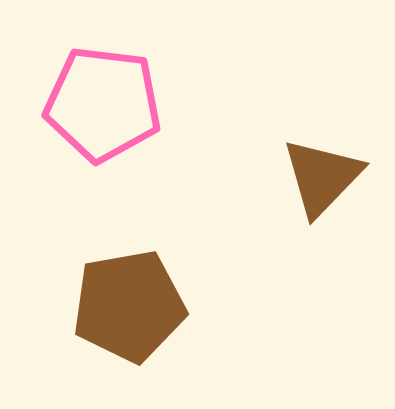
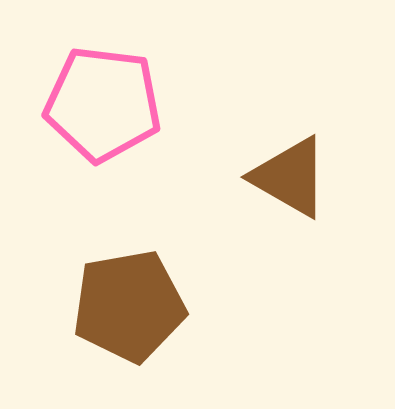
brown triangle: moved 32 px left; rotated 44 degrees counterclockwise
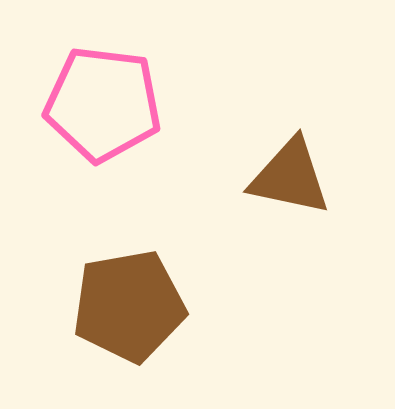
brown triangle: rotated 18 degrees counterclockwise
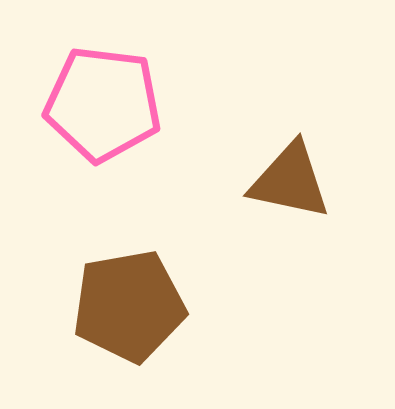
brown triangle: moved 4 px down
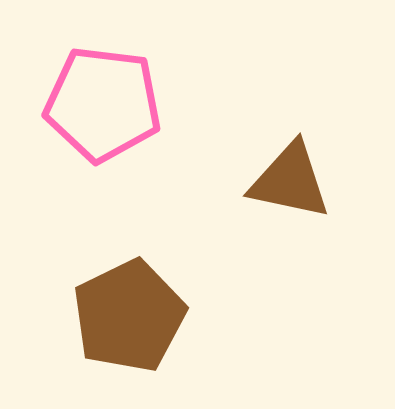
brown pentagon: moved 10 px down; rotated 16 degrees counterclockwise
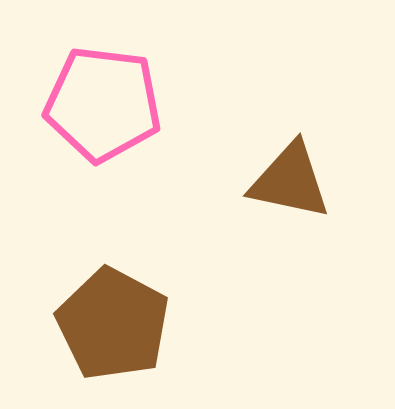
brown pentagon: moved 16 px left, 8 px down; rotated 18 degrees counterclockwise
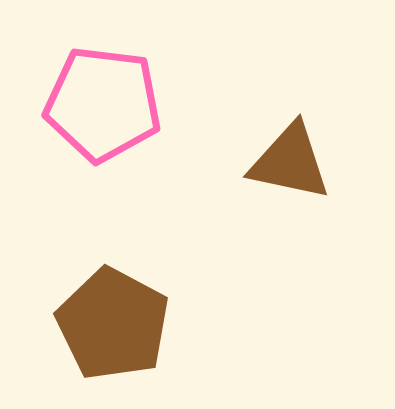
brown triangle: moved 19 px up
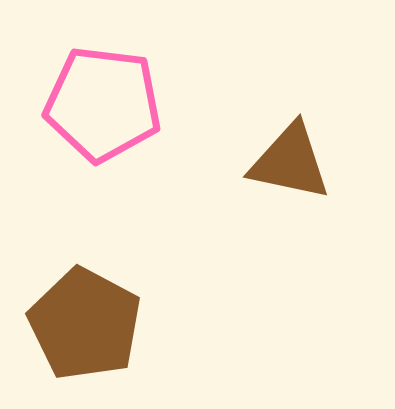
brown pentagon: moved 28 px left
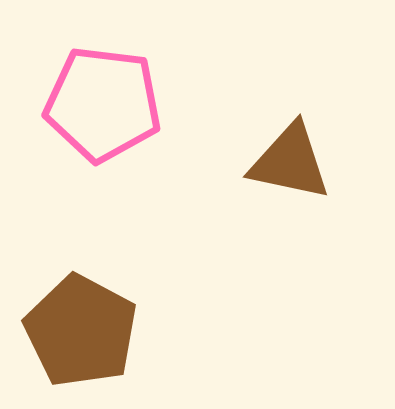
brown pentagon: moved 4 px left, 7 px down
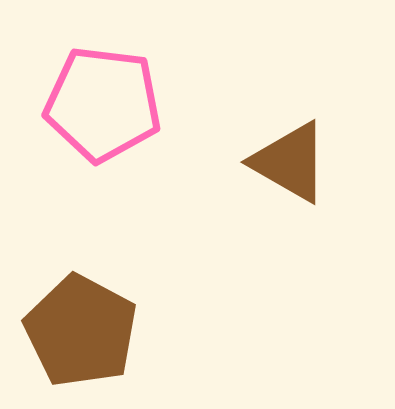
brown triangle: rotated 18 degrees clockwise
